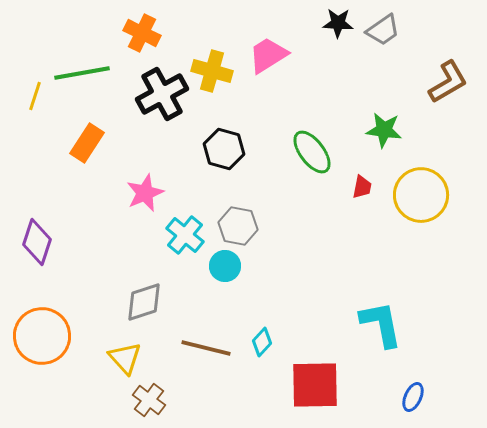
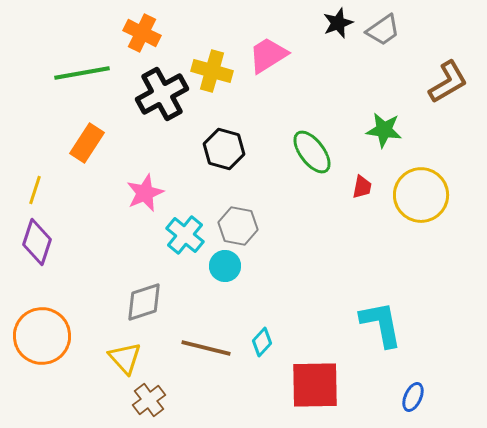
black star: rotated 24 degrees counterclockwise
yellow line: moved 94 px down
brown cross: rotated 16 degrees clockwise
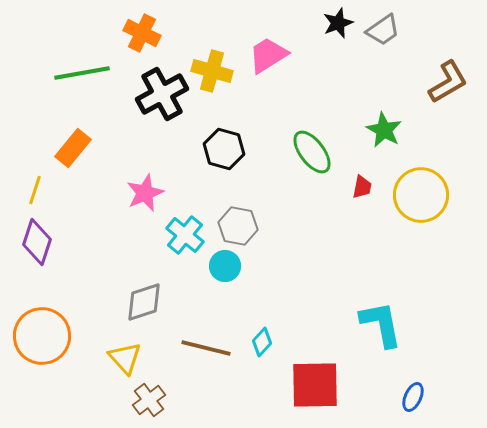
green star: rotated 21 degrees clockwise
orange rectangle: moved 14 px left, 5 px down; rotated 6 degrees clockwise
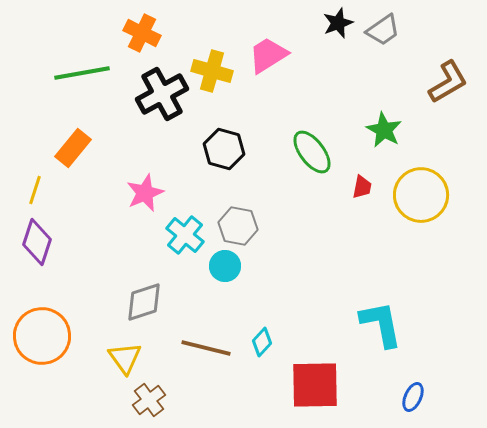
yellow triangle: rotated 6 degrees clockwise
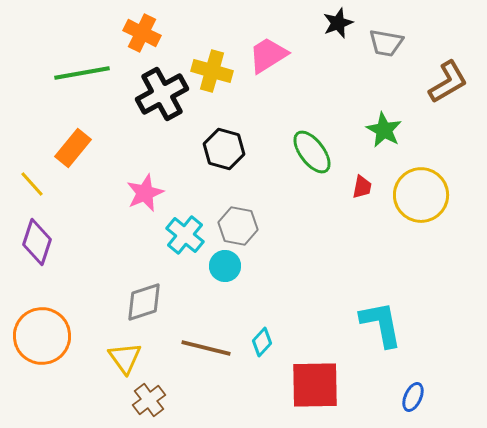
gray trapezoid: moved 3 px right, 13 px down; rotated 45 degrees clockwise
yellow line: moved 3 px left, 6 px up; rotated 60 degrees counterclockwise
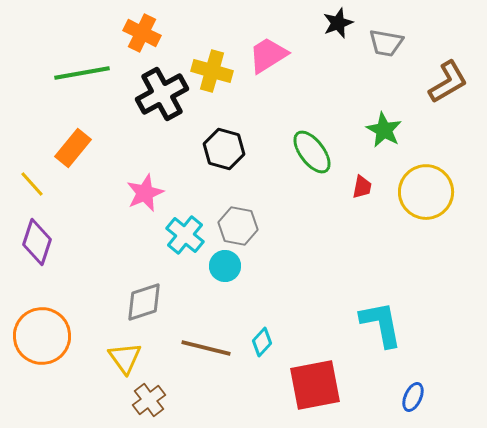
yellow circle: moved 5 px right, 3 px up
red square: rotated 10 degrees counterclockwise
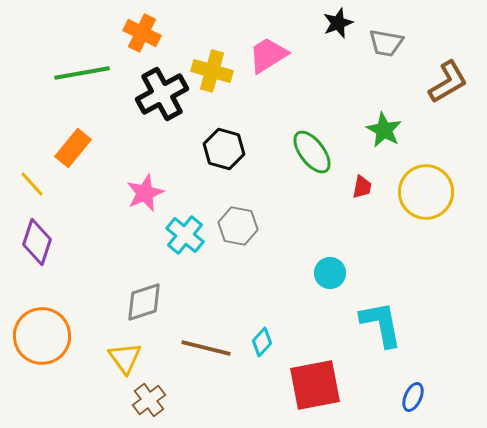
cyan circle: moved 105 px right, 7 px down
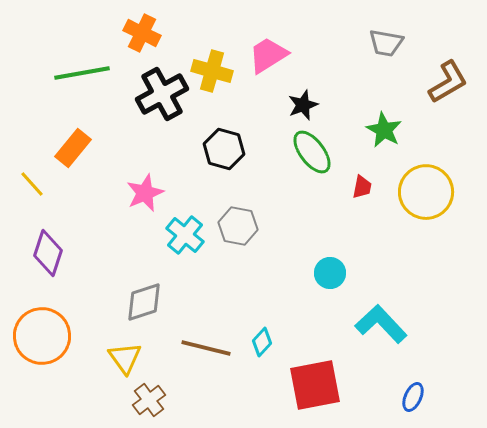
black star: moved 35 px left, 82 px down
purple diamond: moved 11 px right, 11 px down
cyan L-shape: rotated 32 degrees counterclockwise
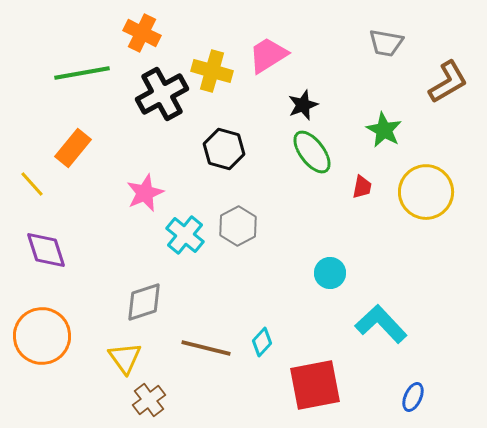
gray hexagon: rotated 21 degrees clockwise
purple diamond: moved 2 px left, 3 px up; rotated 36 degrees counterclockwise
